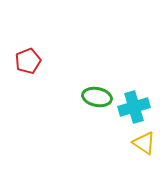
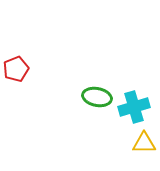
red pentagon: moved 12 px left, 8 px down
yellow triangle: rotated 35 degrees counterclockwise
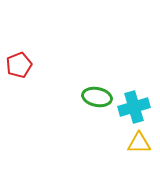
red pentagon: moved 3 px right, 4 px up
yellow triangle: moved 5 px left
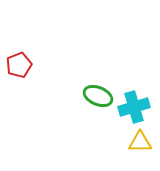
green ellipse: moved 1 px right, 1 px up; rotated 12 degrees clockwise
yellow triangle: moved 1 px right, 1 px up
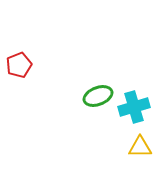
green ellipse: rotated 44 degrees counterclockwise
yellow triangle: moved 5 px down
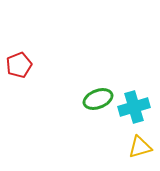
green ellipse: moved 3 px down
yellow triangle: rotated 15 degrees counterclockwise
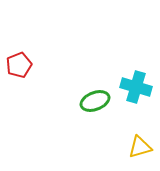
green ellipse: moved 3 px left, 2 px down
cyan cross: moved 2 px right, 20 px up; rotated 32 degrees clockwise
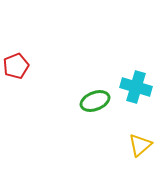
red pentagon: moved 3 px left, 1 px down
yellow triangle: moved 2 px up; rotated 25 degrees counterclockwise
